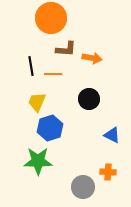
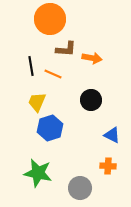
orange circle: moved 1 px left, 1 px down
orange line: rotated 24 degrees clockwise
black circle: moved 2 px right, 1 px down
green star: moved 12 px down; rotated 12 degrees clockwise
orange cross: moved 6 px up
gray circle: moved 3 px left, 1 px down
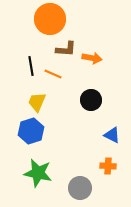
blue hexagon: moved 19 px left, 3 px down
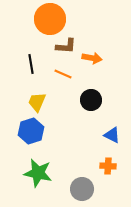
brown L-shape: moved 3 px up
black line: moved 2 px up
orange line: moved 10 px right
gray circle: moved 2 px right, 1 px down
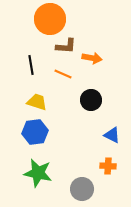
black line: moved 1 px down
yellow trapezoid: rotated 85 degrees clockwise
blue hexagon: moved 4 px right, 1 px down; rotated 10 degrees clockwise
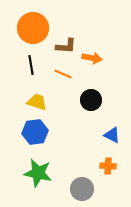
orange circle: moved 17 px left, 9 px down
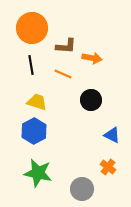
orange circle: moved 1 px left
blue hexagon: moved 1 px left, 1 px up; rotated 20 degrees counterclockwise
orange cross: moved 1 px down; rotated 35 degrees clockwise
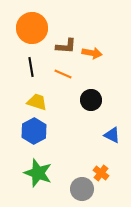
orange arrow: moved 5 px up
black line: moved 2 px down
orange cross: moved 7 px left, 6 px down
green star: rotated 8 degrees clockwise
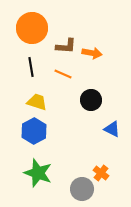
blue triangle: moved 6 px up
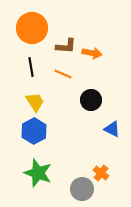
yellow trapezoid: moved 2 px left; rotated 40 degrees clockwise
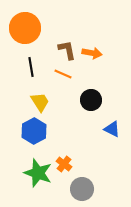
orange circle: moved 7 px left
brown L-shape: moved 1 px right, 4 px down; rotated 105 degrees counterclockwise
yellow trapezoid: moved 5 px right
orange cross: moved 37 px left, 9 px up
